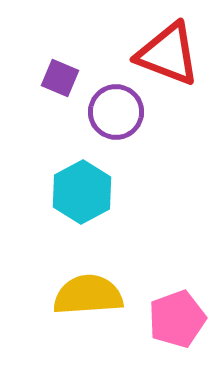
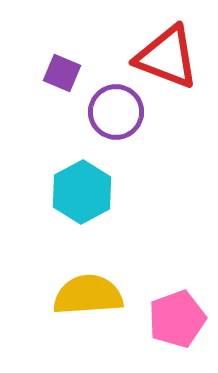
red triangle: moved 1 px left, 3 px down
purple square: moved 2 px right, 5 px up
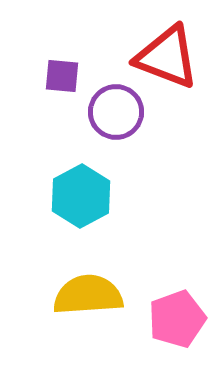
purple square: moved 3 px down; rotated 18 degrees counterclockwise
cyan hexagon: moved 1 px left, 4 px down
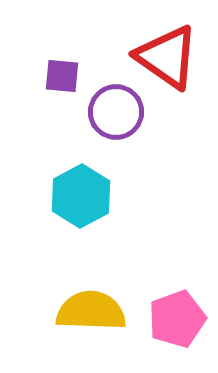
red triangle: rotated 14 degrees clockwise
yellow semicircle: moved 3 px right, 16 px down; rotated 6 degrees clockwise
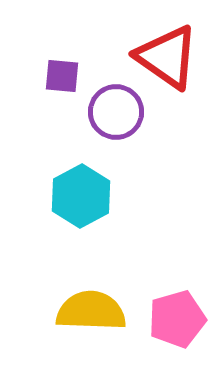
pink pentagon: rotated 4 degrees clockwise
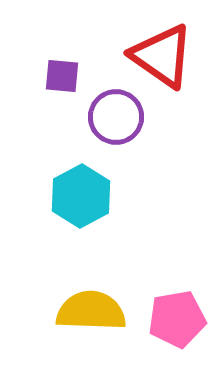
red triangle: moved 5 px left, 1 px up
purple circle: moved 5 px down
pink pentagon: rotated 6 degrees clockwise
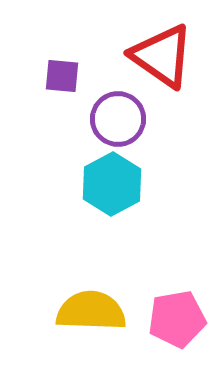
purple circle: moved 2 px right, 2 px down
cyan hexagon: moved 31 px right, 12 px up
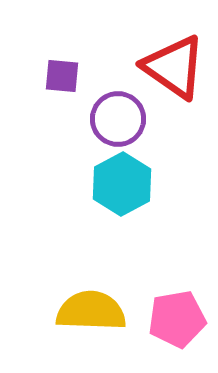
red triangle: moved 12 px right, 11 px down
cyan hexagon: moved 10 px right
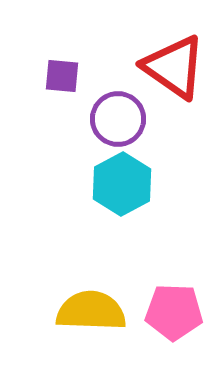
pink pentagon: moved 3 px left, 7 px up; rotated 12 degrees clockwise
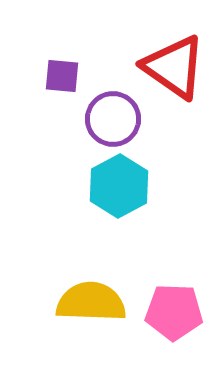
purple circle: moved 5 px left
cyan hexagon: moved 3 px left, 2 px down
yellow semicircle: moved 9 px up
